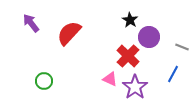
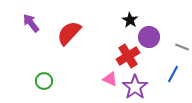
red cross: rotated 15 degrees clockwise
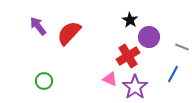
purple arrow: moved 7 px right, 3 px down
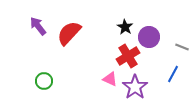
black star: moved 5 px left, 7 px down
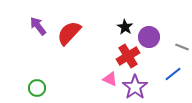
blue line: rotated 24 degrees clockwise
green circle: moved 7 px left, 7 px down
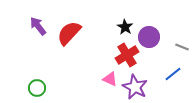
red cross: moved 1 px left, 1 px up
purple star: rotated 10 degrees counterclockwise
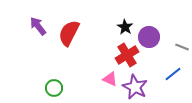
red semicircle: rotated 16 degrees counterclockwise
green circle: moved 17 px right
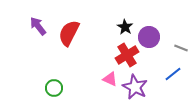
gray line: moved 1 px left, 1 px down
